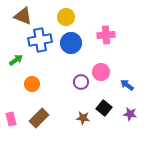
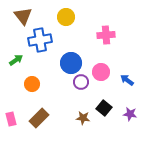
brown triangle: rotated 30 degrees clockwise
blue circle: moved 20 px down
blue arrow: moved 5 px up
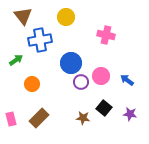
pink cross: rotated 18 degrees clockwise
pink circle: moved 4 px down
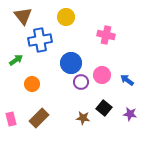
pink circle: moved 1 px right, 1 px up
